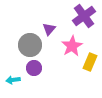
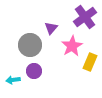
purple cross: moved 1 px right, 1 px down
purple triangle: moved 2 px right, 1 px up
purple circle: moved 3 px down
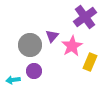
purple triangle: moved 1 px right, 8 px down
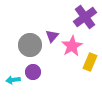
purple circle: moved 1 px left, 1 px down
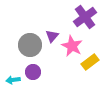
pink star: rotated 15 degrees counterclockwise
yellow rectangle: rotated 30 degrees clockwise
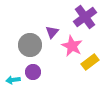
purple triangle: moved 4 px up
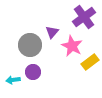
purple cross: moved 1 px left
